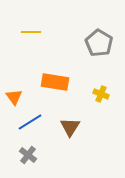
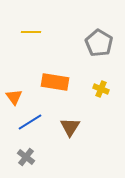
yellow cross: moved 5 px up
gray cross: moved 2 px left, 2 px down
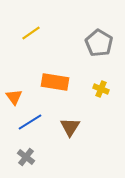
yellow line: moved 1 px down; rotated 36 degrees counterclockwise
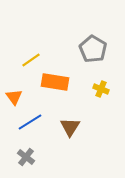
yellow line: moved 27 px down
gray pentagon: moved 6 px left, 6 px down
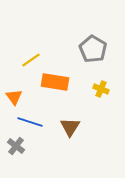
blue line: rotated 50 degrees clockwise
gray cross: moved 10 px left, 11 px up
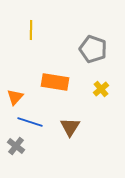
gray pentagon: rotated 12 degrees counterclockwise
yellow line: moved 30 px up; rotated 54 degrees counterclockwise
yellow cross: rotated 28 degrees clockwise
orange triangle: moved 1 px right; rotated 18 degrees clockwise
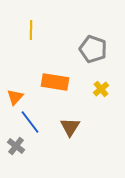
blue line: rotated 35 degrees clockwise
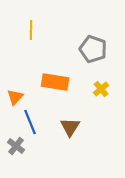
blue line: rotated 15 degrees clockwise
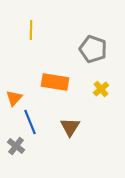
orange triangle: moved 1 px left, 1 px down
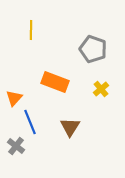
orange rectangle: rotated 12 degrees clockwise
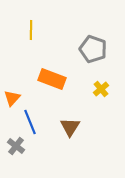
orange rectangle: moved 3 px left, 3 px up
orange triangle: moved 2 px left
